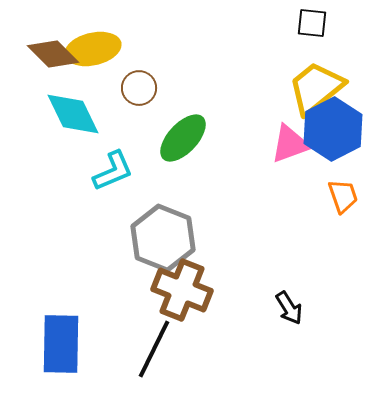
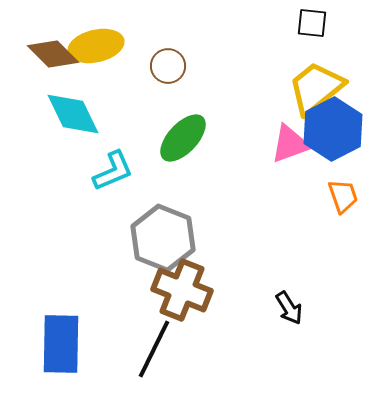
yellow ellipse: moved 3 px right, 3 px up
brown circle: moved 29 px right, 22 px up
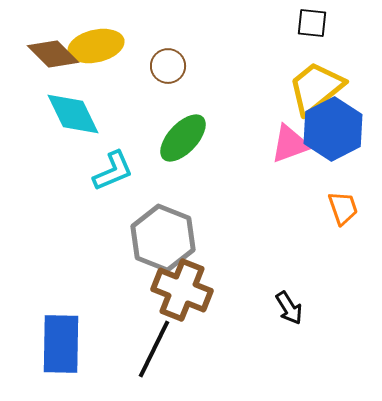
orange trapezoid: moved 12 px down
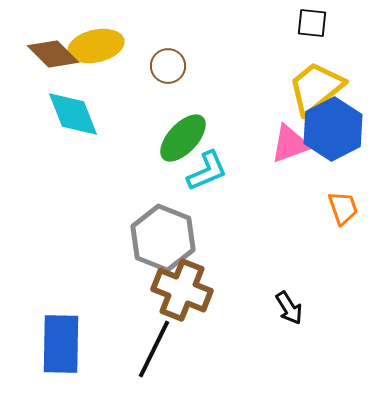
cyan diamond: rotated 4 degrees clockwise
cyan L-shape: moved 94 px right
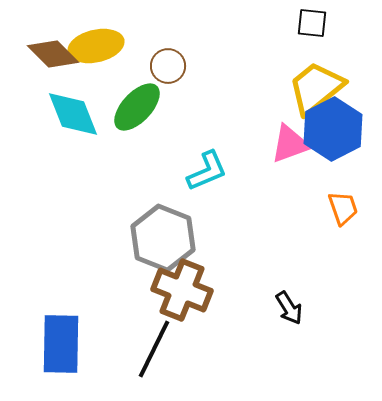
green ellipse: moved 46 px left, 31 px up
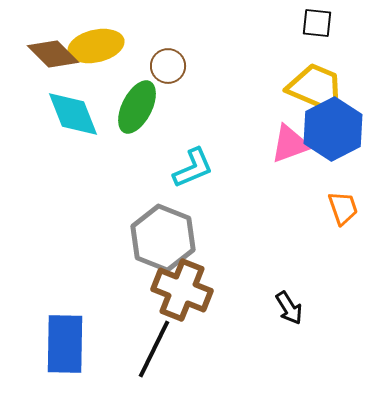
black square: moved 5 px right
yellow trapezoid: rotated 62 degrees clockwise
green ellipse: rotated 16 degrees counterclockwise
cyan L-shape: moved 14 px left, 3 px up
blue rectangle: moved 4 px right
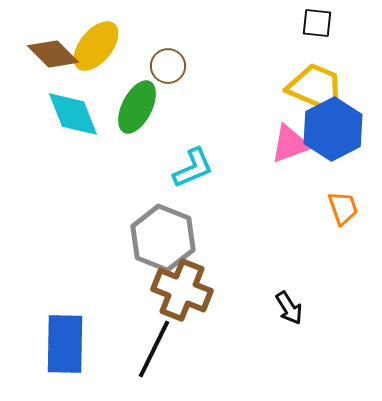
yellow ellipse: rotated 38 degrees counterclockwise
